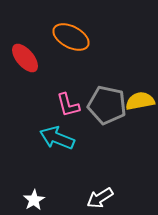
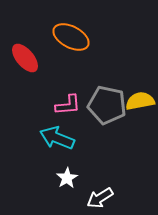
pink L-shape: rotated 80 degrees counterclockwise
white star: moved 33 px right, 22 px up
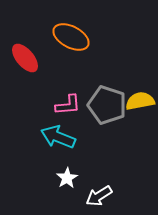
gray pentagon: rotated 6 degrees clockwise
cyan arrow: moved 1 px right, 1 px up
white arrow: moved 1 px left, 2 px up
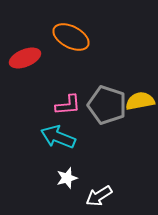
red ellipse: rotated 72 degrees counterclockwise
white star: rotated 15 degrees clockwise
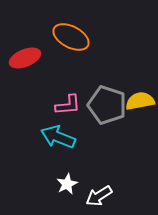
white star: moved 6 px down; rotated 10 degrees counterclockwise
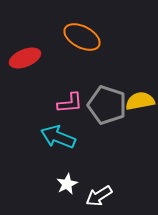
orange ellipse: moved 11 px right
pink L-shape: moved 2 px right, 2 px up
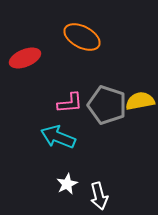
white arrow: rotated 72 degrees counterclockwise
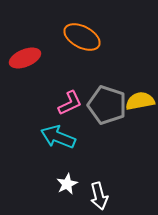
pink L-shape: rotated 20 degrees counterclockwise
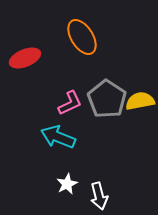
orange ellipse: rotated 30 degrees clockwise
gray pentagon: moved 6 px up; rotated 15 degrees clockwise
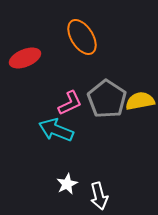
cyan arrow: moved 2 px left, 7 px up
